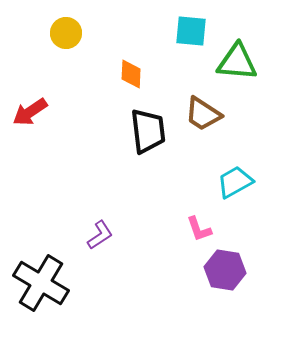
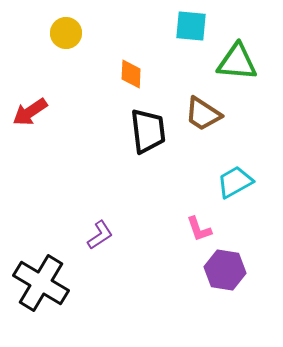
cyan square: moved 5 px up
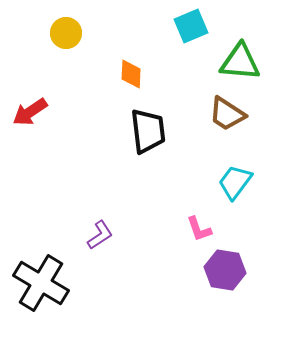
cyan square: rotated 28 degrees counterclockwise
green triangle: moved 3 px right
brown trapezoid: moved 24 px right
cyan trapezoid: rotated 24 degrees counterclockwise
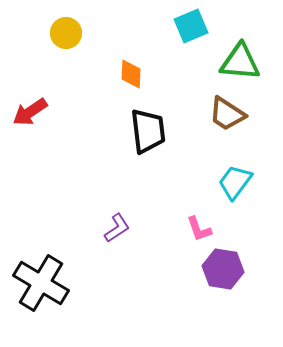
purple L-shape: moved 17 px right, 7 px up
purple hexagon: moved 2 px left, 1 px up
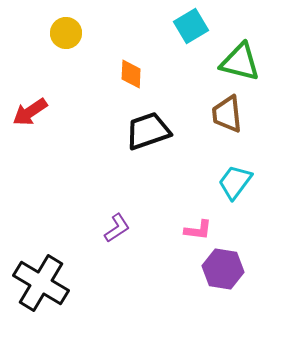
cyan square: rotated 8 degrees counterclockwise
green triangle: rotated 9 degrees clockwise
brown trapezoid: rotated 51 degrees clockwise
black trapezoid: rotated 102 degrees counterclockwise
pink L-shape: moved 1 px left, 1 px down; rotated 64 degrees counterclockwise
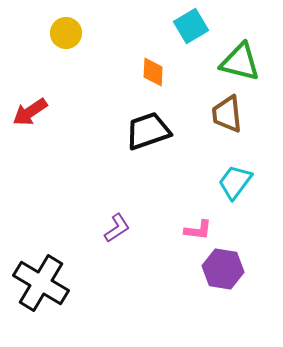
orange diamond: moved 22 px right, 2 px up
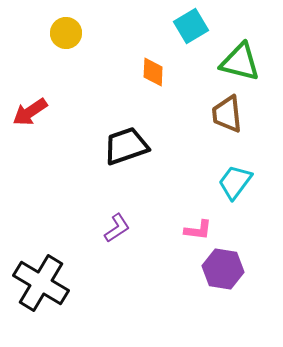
black trapezoid: moved 22 px left, 15 px down
